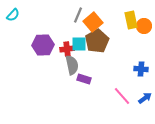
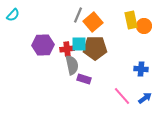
brown pentagon: moved 2 px left, 7 px down; rotated 30 degrees clockwise
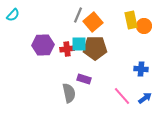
gray semicircle: moved 3 px left, 28 px down
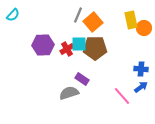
orange circle: moved 2 px down
red cross: rotated 24 degrees counterclockwise
purple rectangle: moved 2 px left; rotated 16 degrees clockwise
gray semicircle: rotated 96 degrees counterclockwise
blue arrow: moved 4 px left, 11 px up
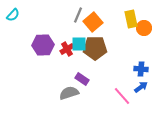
yellow rectangle: moved 1 px up
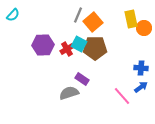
cyan square: rotated 28 degrees clockwise
blue cross: moved 1 px up
